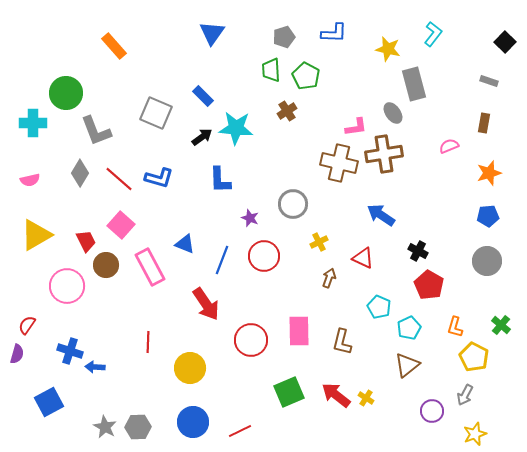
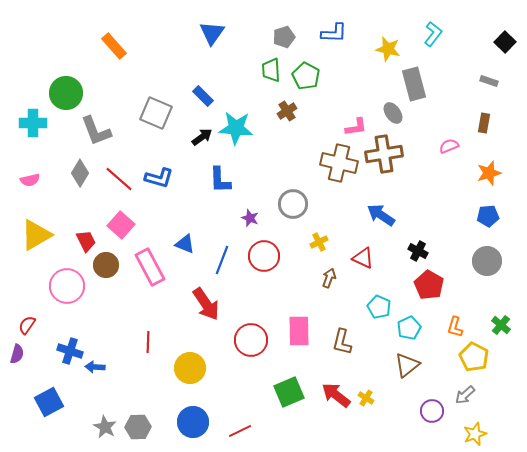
gray arrow at (465, 395): rotated 20 degrees clockwise
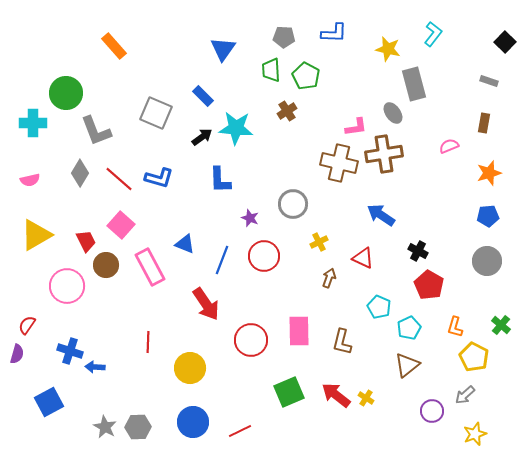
blue triangle at (212, 33): moved 11 px right, 16 px down
gray pentagon at (284, 37): rotated 20 degrees clockwise
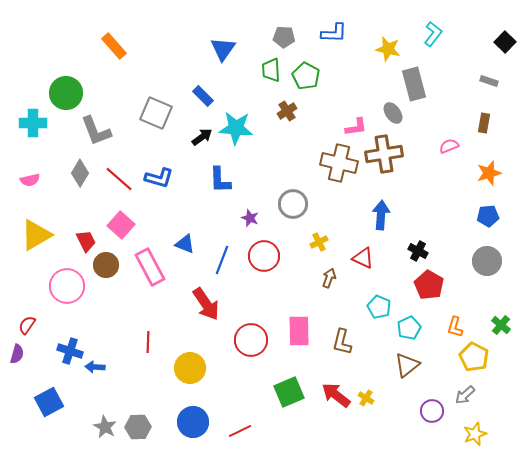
blue arrow at (381, 215): rotated 60 degrees clockwise
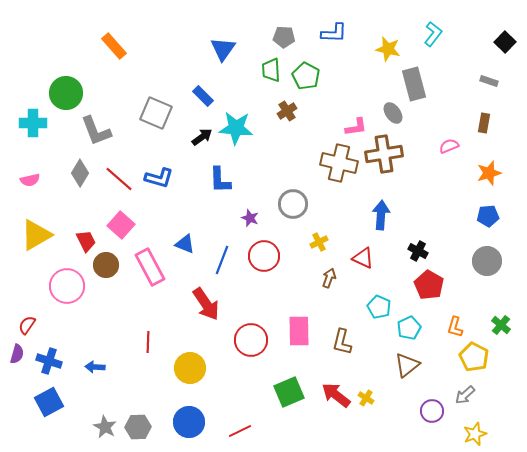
blue cross at (70, 351): moved 21 px left, 10 px down
blue circle at (193, 422): moved 4 px left
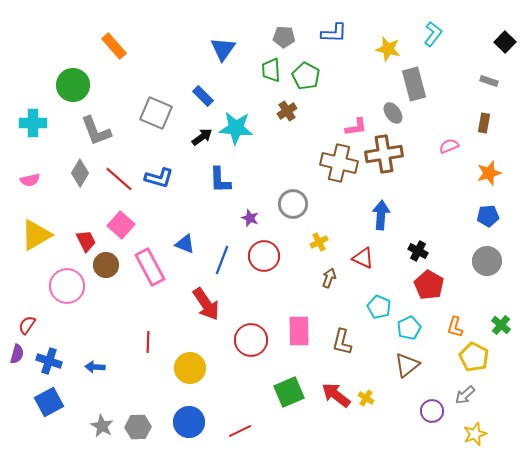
green circle at (66, 93): moved 7 px right, 8 px up
gray star at (105, 427): moved 3 px left, 1 px up
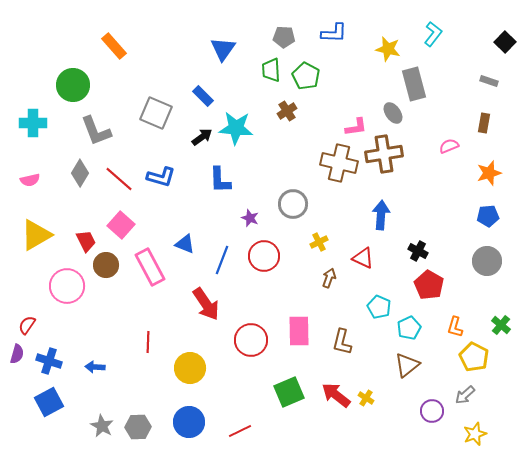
blue L-shape at (159, 178): moved 2 px right, 1 px up
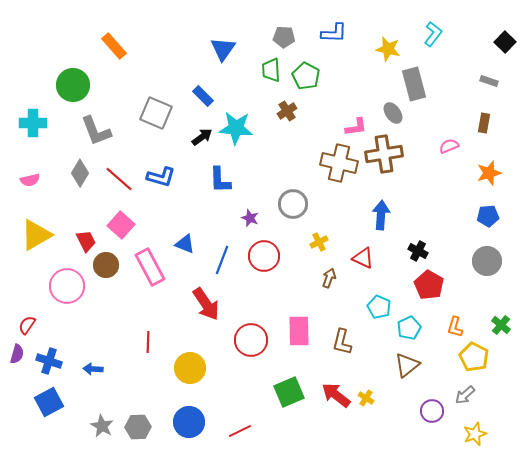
blue arrow at (95, 367): moved 2 px left, 2 px down
